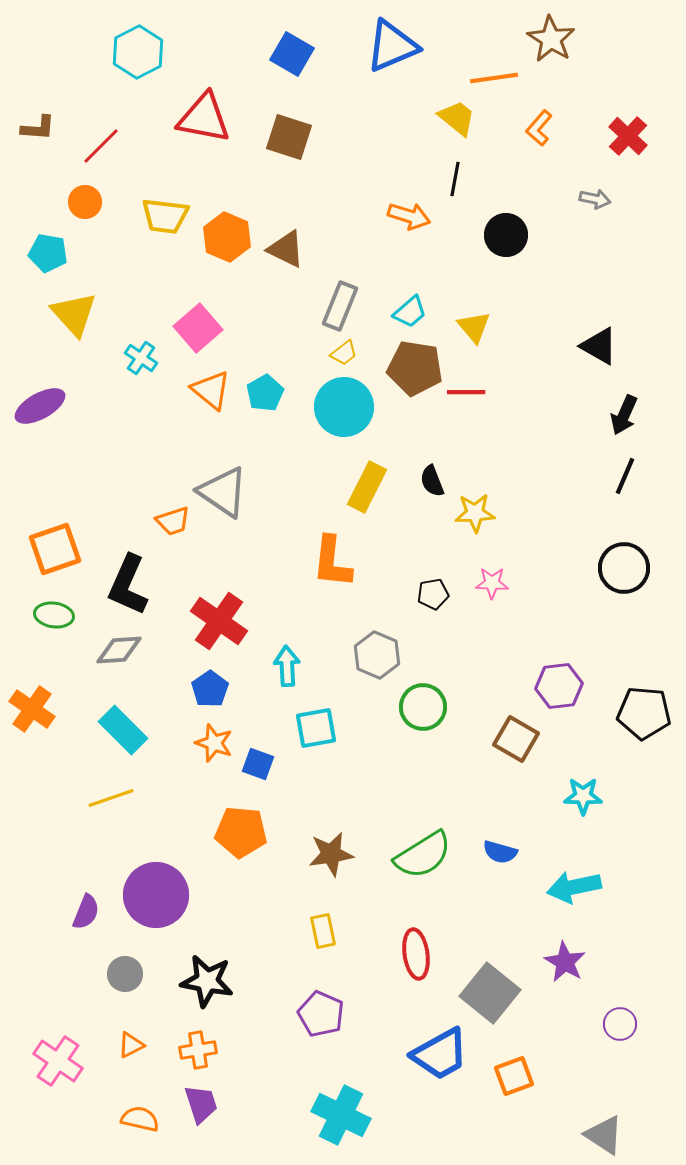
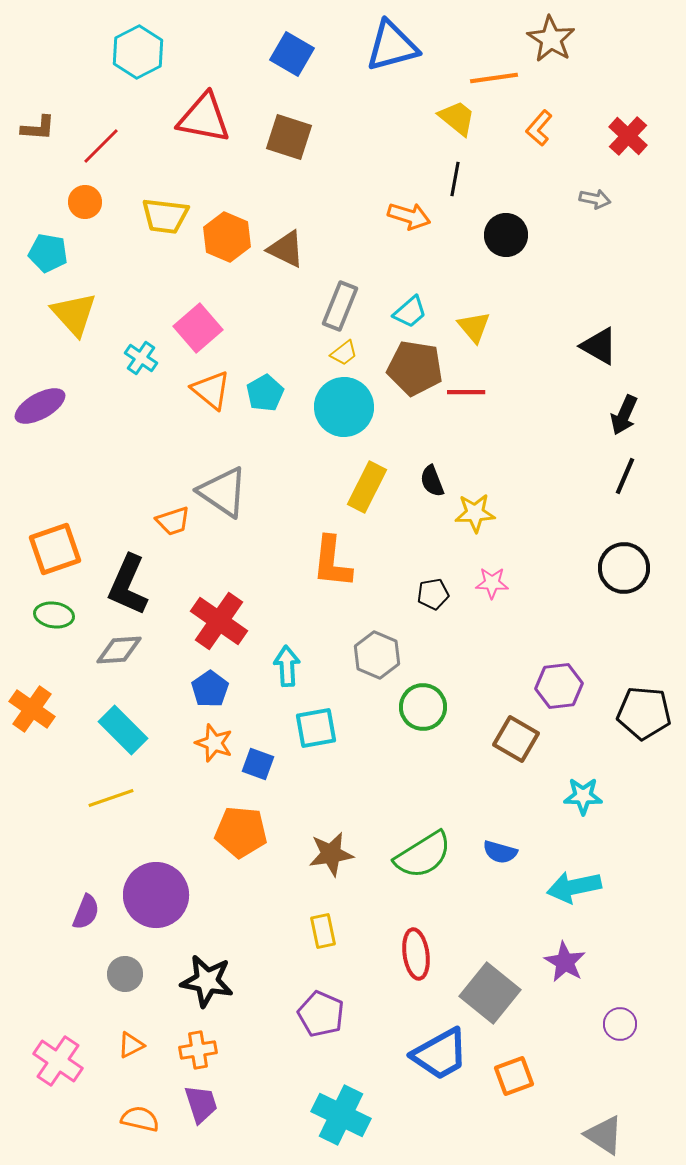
blue triangle at (392, 46): rotated 8 degrees clockwise
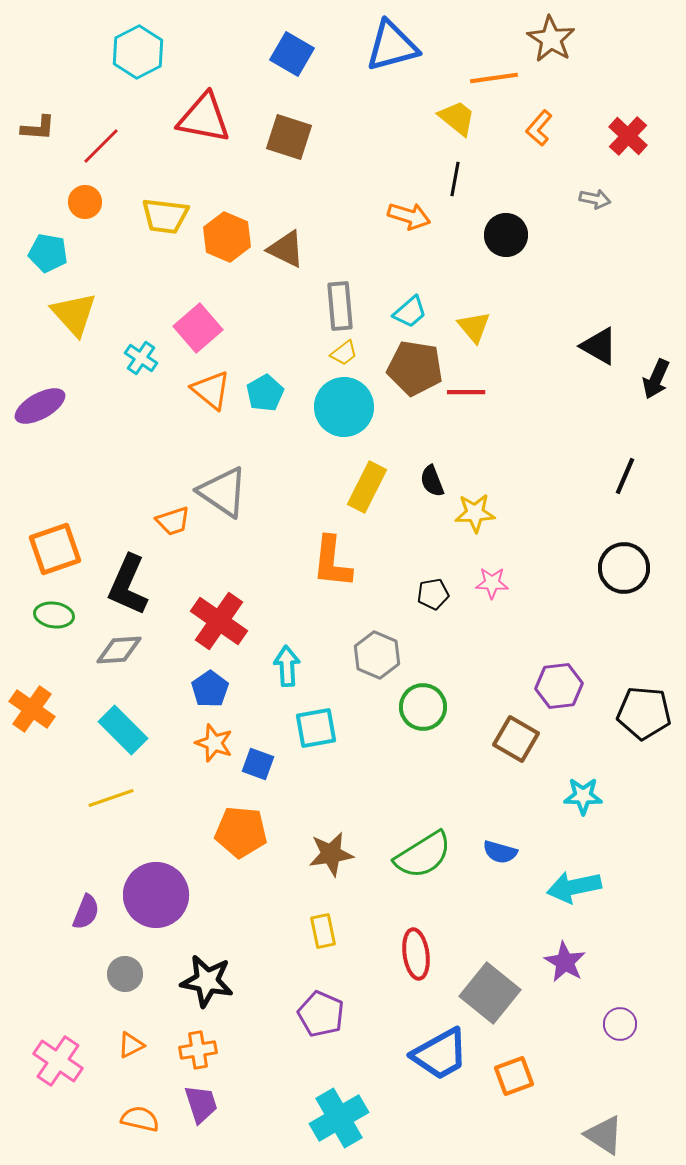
gray rectangle at (340, 306): rotated 27 degrees counterclockwise
black arrow at (624, 415): moved 32 px right, 36 px up
cyan cross at (341, 1115): moved 2 px left, 3 px down; rotated 34 degrees clockwise
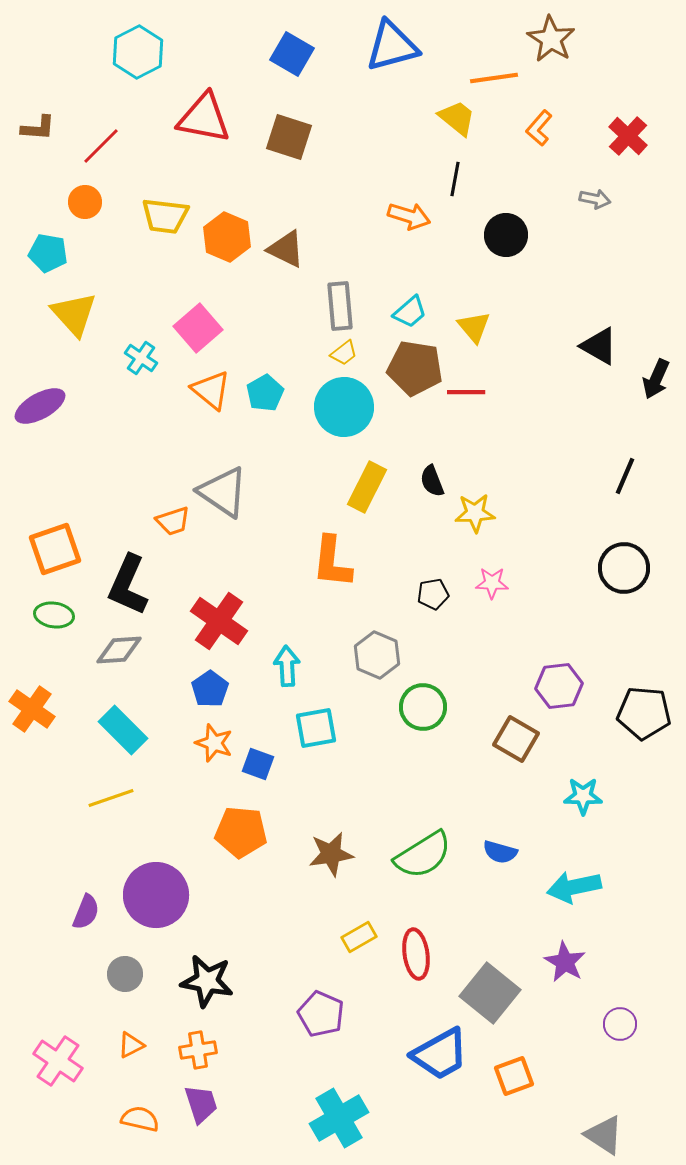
yellow rectangle at (323, 931): moved 36 px right, 6 px down; rotated 72 degrees clockwise
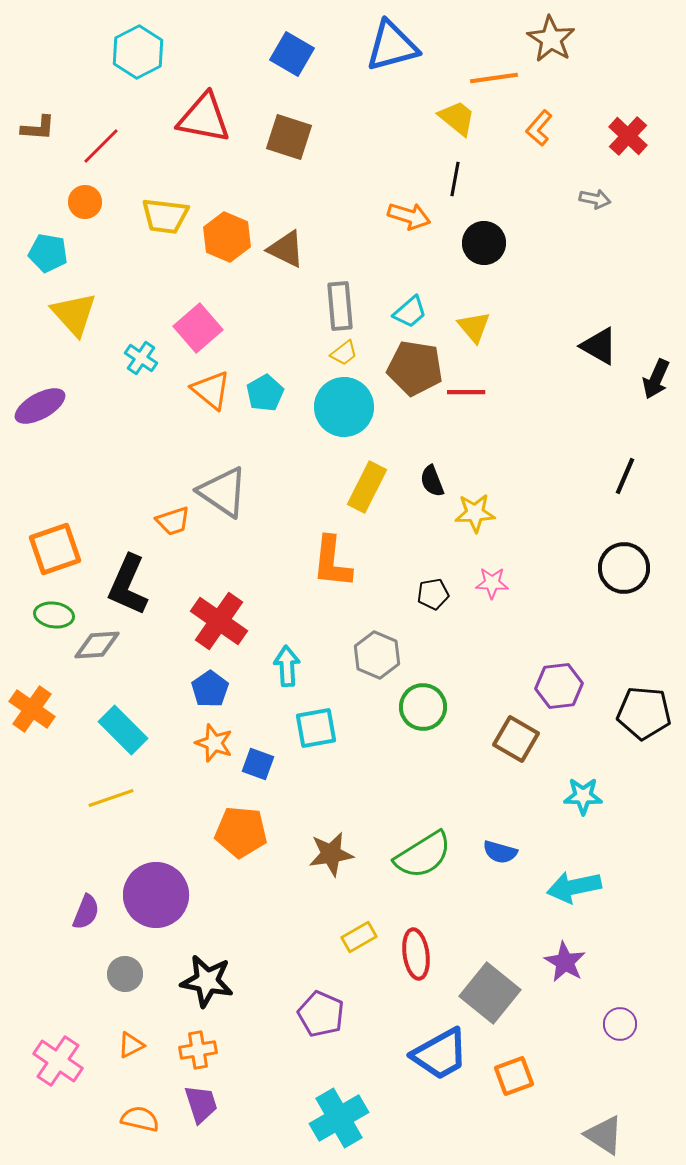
black circle at (506, 235): moved 22 px left, 8 px down
gray diamond at (119, 650): moved 22 px left, 5 px up
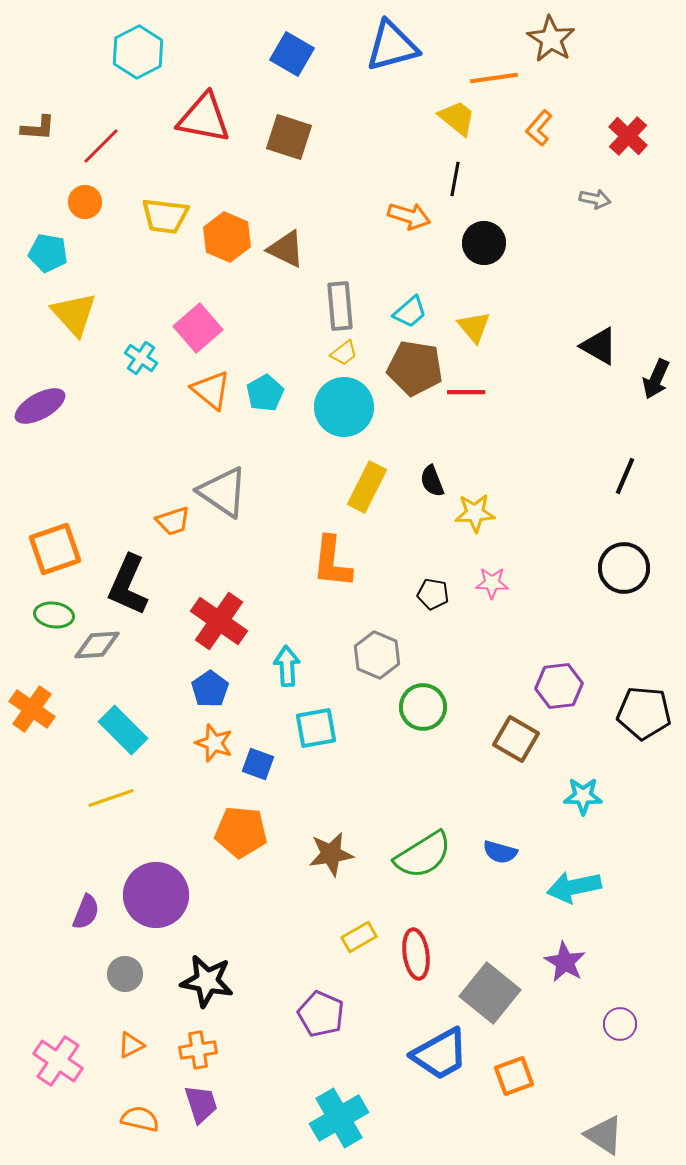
black pentagon at (433, 594): rotated 20 degrees clockwise
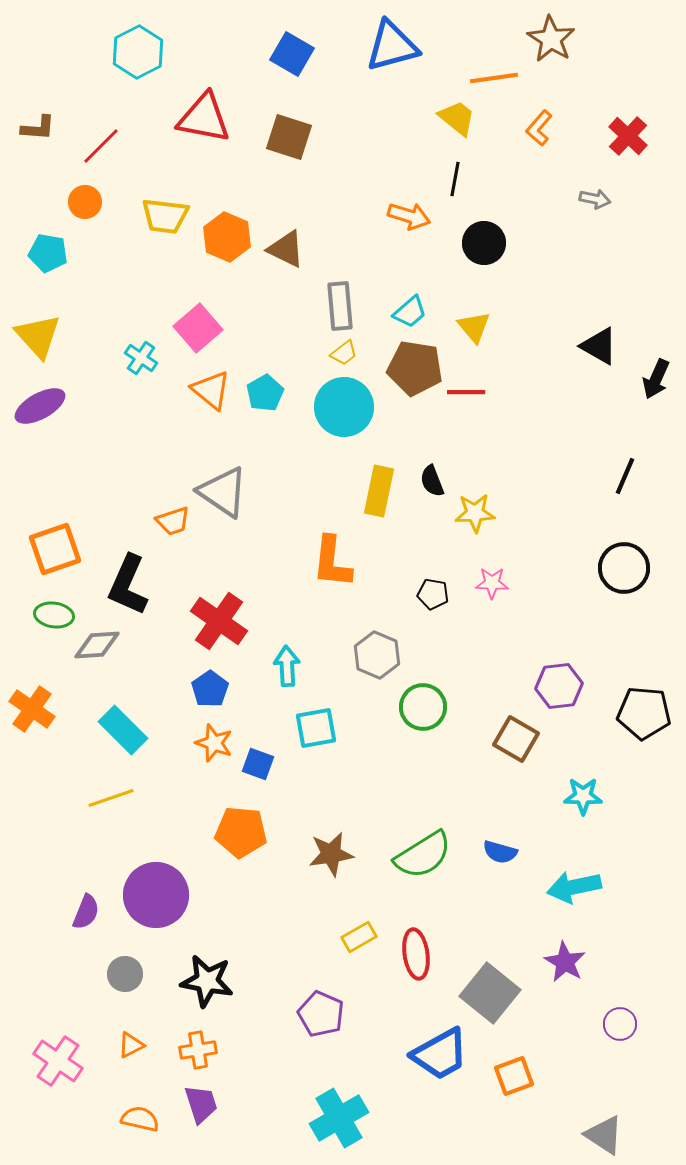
yellow triangle at (74, 314): moved 36 px left, 22 px down
yellow rectangle at (367, 487): moved 12 px right, 4 px down; rotated 15 degrees counterclockwise
